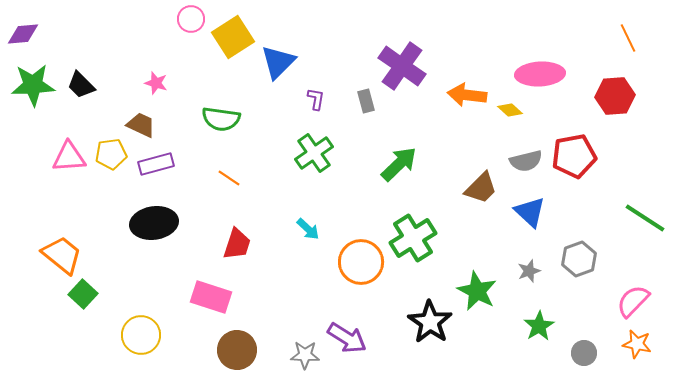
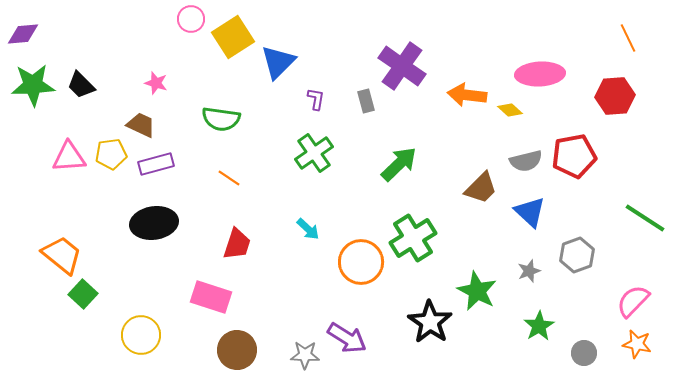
gray hexagon at (579, 259): moved 2 px left, 4 px up
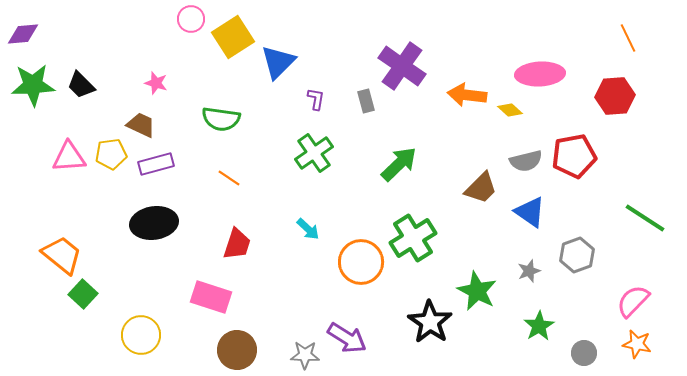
blue triangle at (530, 212): rotated 8 degrees counterclockwise
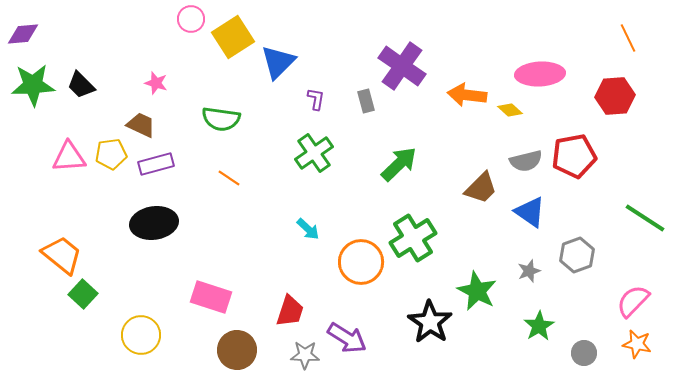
red trapezoid at (237, 244): moved 53 px right, 67 px down
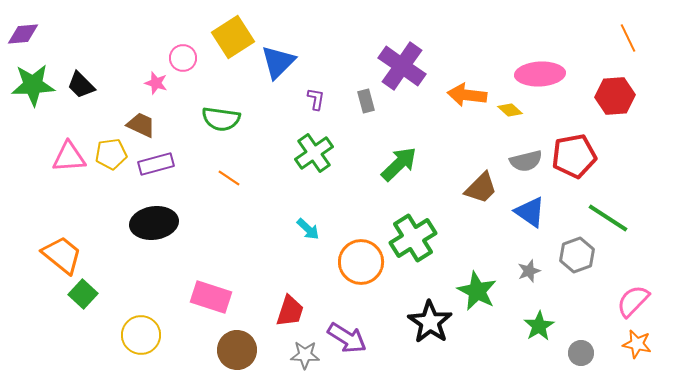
pink circle at (191, 19): moved 8 px left, 39 px down
green line at (645, 218): moved 37 px left
gray circle at (584, 353): moved 3 px left
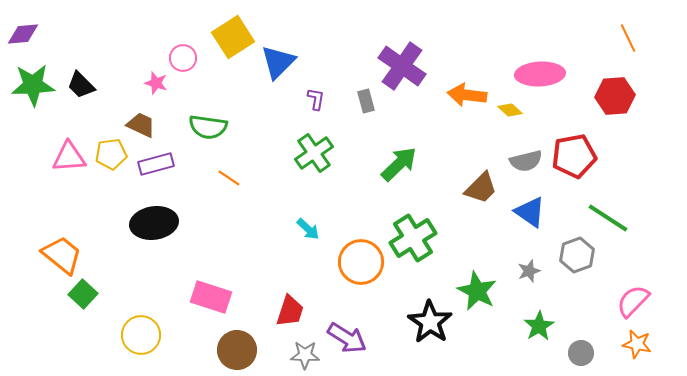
green semicircle at (221, 119): moved 13 px left, 8 px down
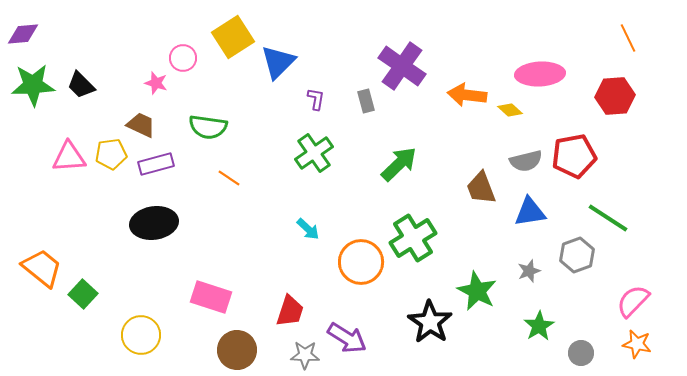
brown trapezoid at (481, 188): rotated 114 degrees clockwise
blue triangle at (530, 212): rotated 44 degrees counterclockwise
orange trapezoid at (62, 255): moved 20 px left, 13 px down
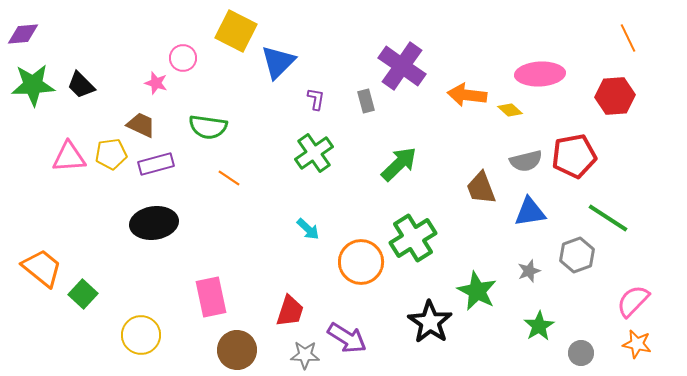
yellow square at (233, 37): moved 3 px right, 6 px up; rotated 30 degrees counterclockwise
pink rectangle at (211, 297): rotated 60 degrees clockwise
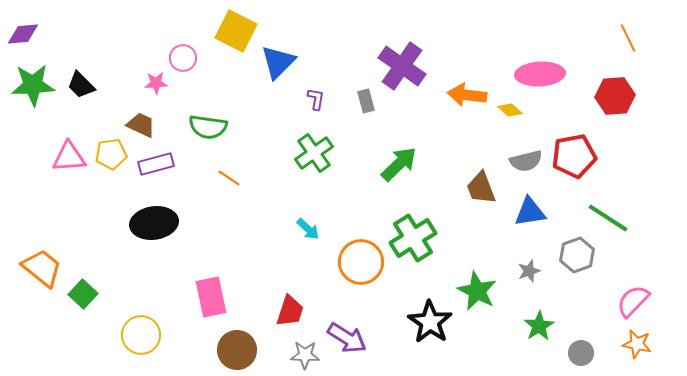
pink star at (156, 83): rotated 20 degrees counterclockwise
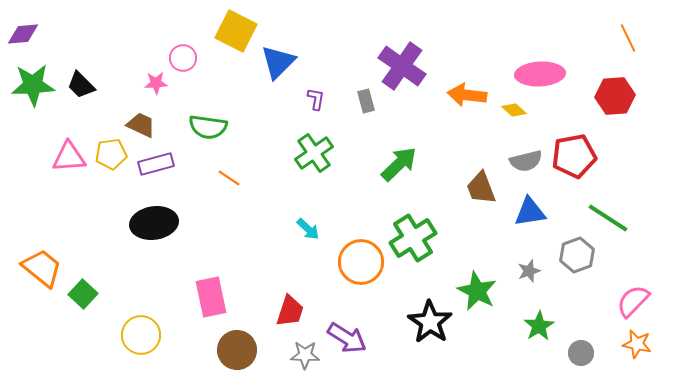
yellow diamond at (510, 110): moved 4 px right
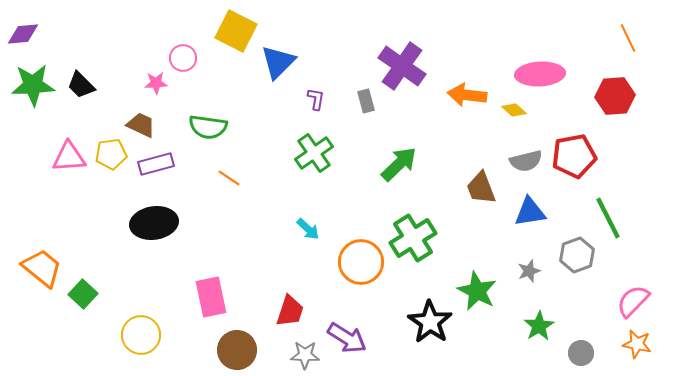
green line at (608, 218): rotated 30 degrees clockwise
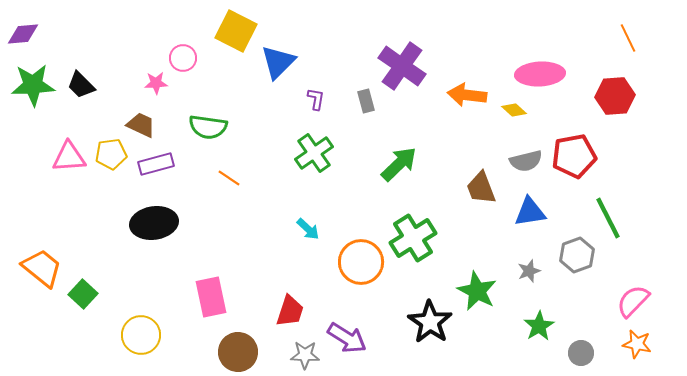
brown circle at (237, 350): moved 1 px right, 2 px down
